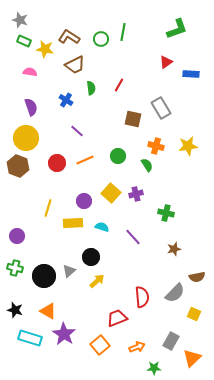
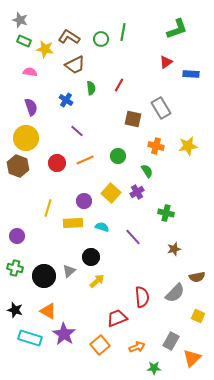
green semicircle at (147, 165): moved 6 px down
purple cross at (136, 194): moved 1 px right, 2 px up; rotated 16 degrees counterclockwise
yellow square at (194, 314): moved 4 px right, 2 px down
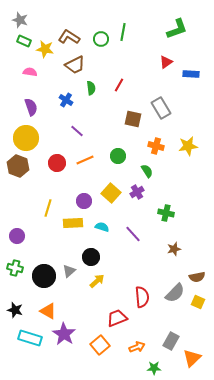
purple line at (133, 237): moved 3 px up
yellow square at (198, 316): moved 14 px up
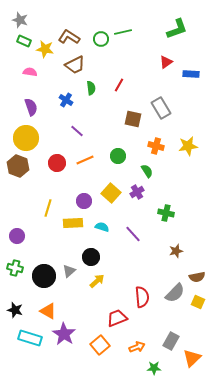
green line at (123, 32): rotated 66 degrees clockwise
brown star at (174, 249): moved 2 px right, 2 px down
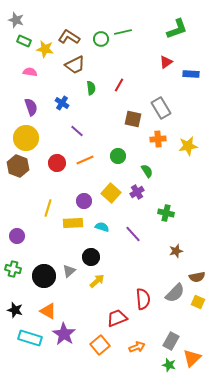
gray star at (20, 20): moved 4 px left
blue cross at (66, 100): moved 4 px left, 3 px down
orange cross at (156, 146): moved 2 px right, 7 px up; rotated 21 degrees counterclockwise
green cross at (15, 268): moved 2 px left, 1 px down
red semicircle at (142, 297): moved 1 px right, 2 px down
green star at (154, 368): moved 15 px right, 3 px up; rotated 16 degrees clockwise
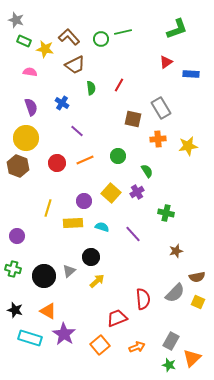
brown L-shape at (69, 37): rotated 15 degrees clockwise
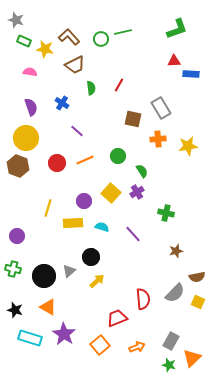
red triangle at (166, 62): moved 8 px right, 1 px up; rotated 32 degrees clockwise
green semicircle at (147, 171): moved 5 px left
orange triangle at (48, 311): moved 4 px up
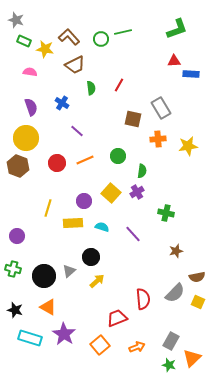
green semicircle at (142, 171): rotated 40 degrees clockwise
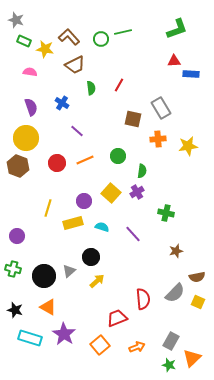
yellow rectangle at (73, 223): rotated 12 degrees counterclockwise
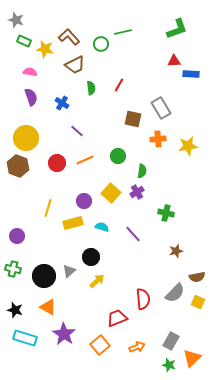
green circle at (101, 39): moved 5 px down
purple semicircle at (31, 107): moved 10 px up
cyan rectangle at (30, 338): moved 5 px left
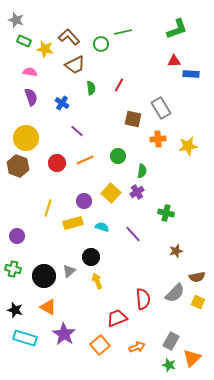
yellow arrow at (97, 281): rotated 70 degrees counterclockwise
